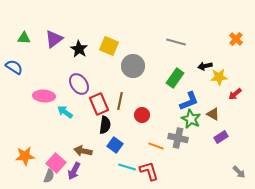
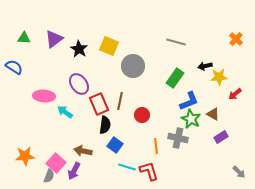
orange line: rotated 63 degrees clockwise
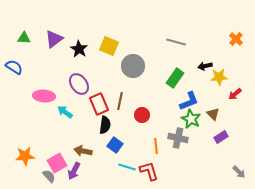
brown triangle: rotated 16 degrees clockwise
pink square: moved 1 px right; rotated 18 degrees clockwise
gray semicircle: rotated 64 degrees counterclockwise
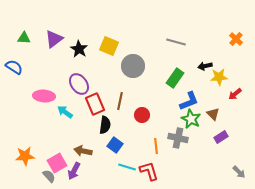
red rectangle: moved 4 px left
